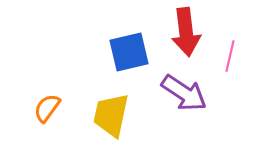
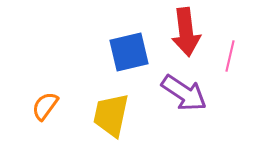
orange semicircle: moved 2 px left, 2 px up
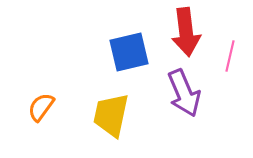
purple arrow: rotated 33 degrees clockwise
orange semicircle: moved 4 px left, 1 px down
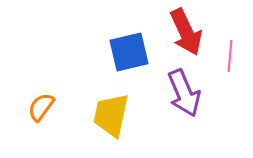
red arrow: rotated 18 degrees counterclockwise
pink line: rotated 8 degrees counterclockwise
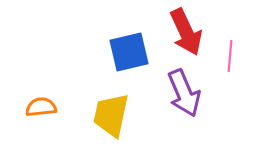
orange semicircle: rotated 48 degrees clockwise
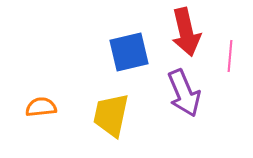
red arrow: rotated 12 degrees clockwise
